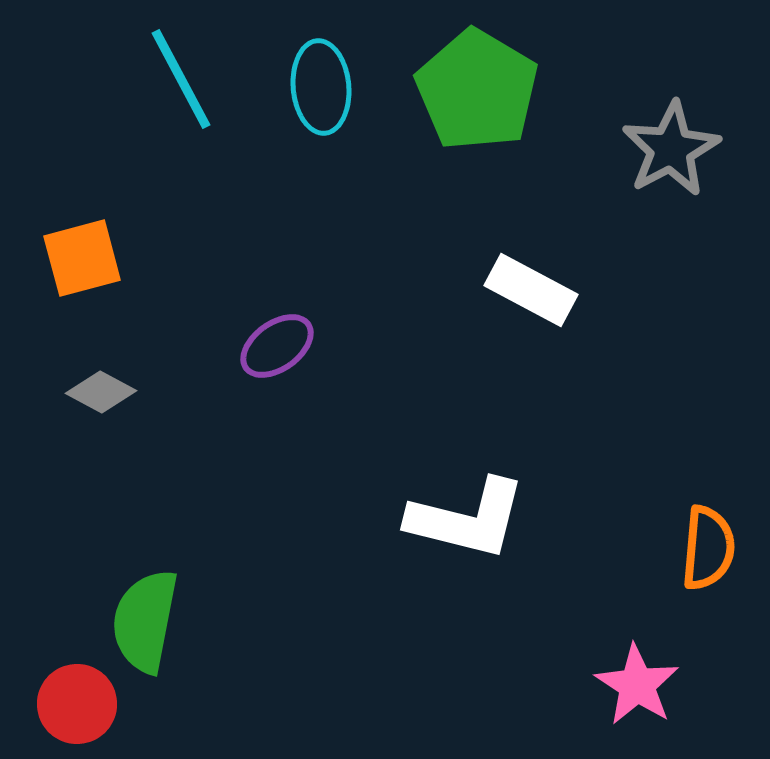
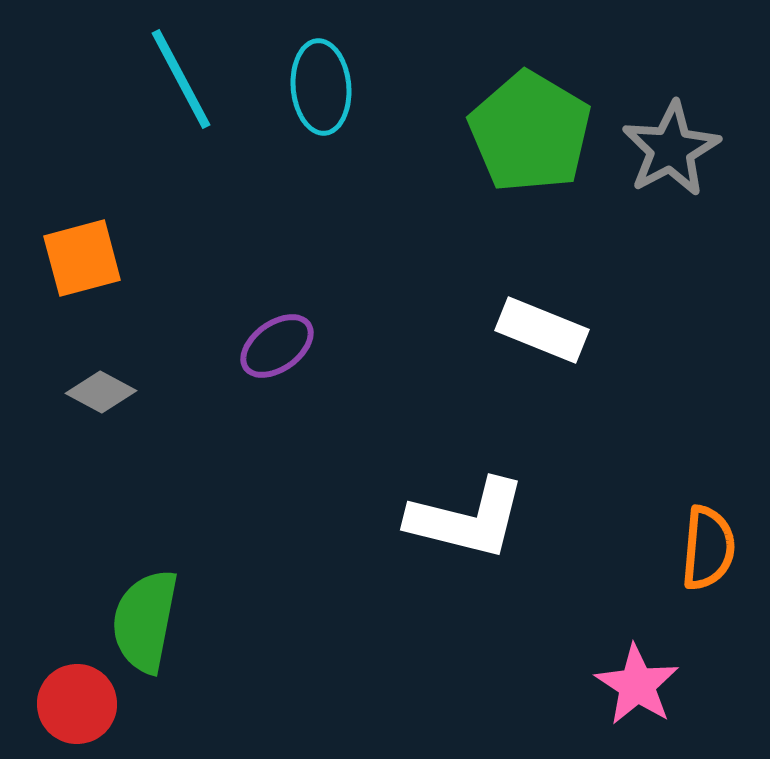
green pentagon: moved 53 px right, 42 px down
white rectangle: moved 11 px right, 40 px down; rotated 6 degrees counterclockwise
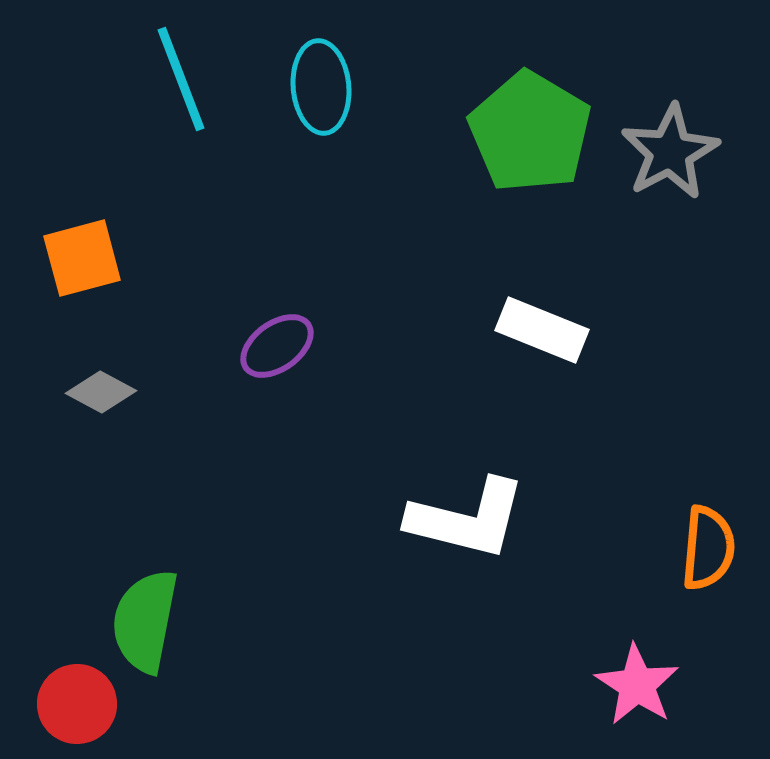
cyan line: rotated 7 degrees clockwise
gray star: moved 1 px left, 3 px down
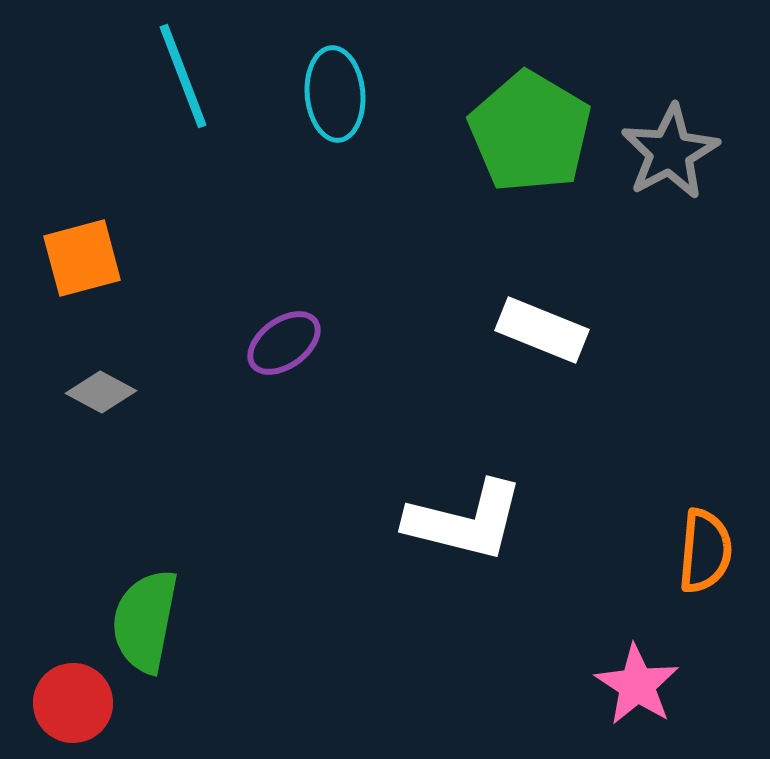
cyan line: moved 2 px right, 3 px up
cyan ellipse: moved 14 px right, 7 px down
purple ellipse: moved 7 px right, 3 px up
white L-shape: moved 2 px left, 2 px down
orange semicircle: moved 3 px left, 3 px down
red circle: moved 4 px left, 1 px up
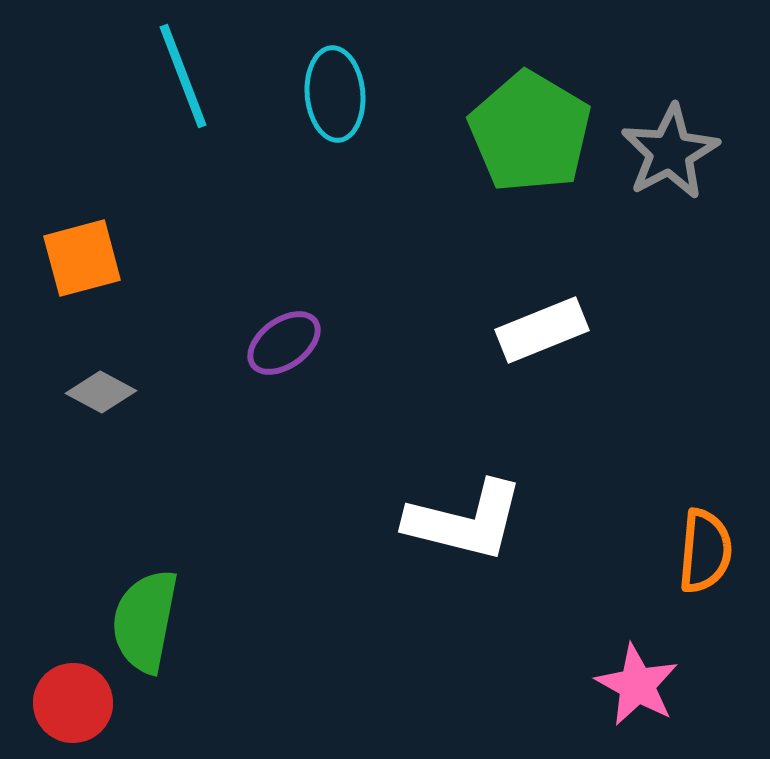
white rectangle: rotated 44 degrees counterclockwise
pink star: rotated 4 degrees counterclockwise
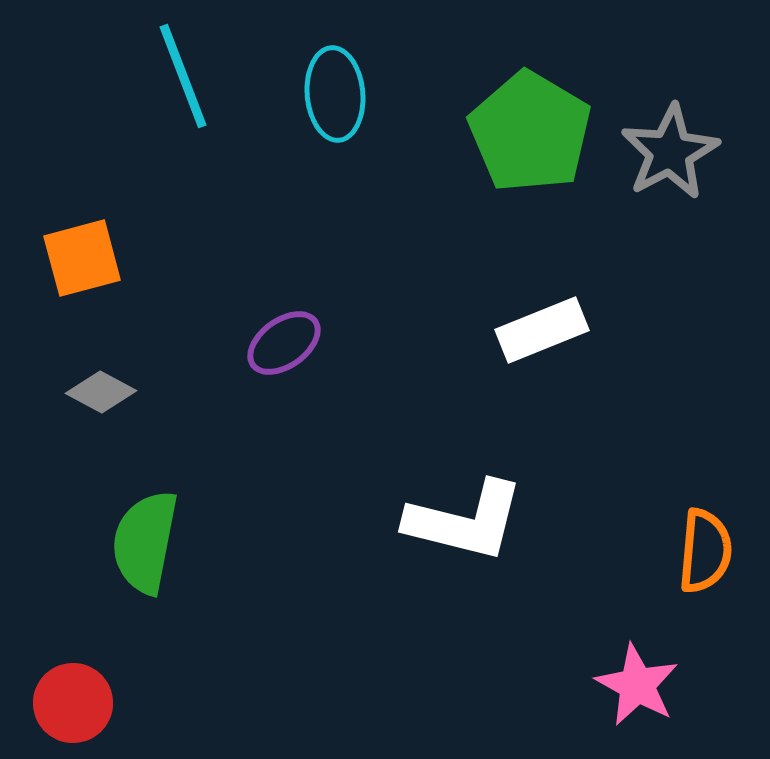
green semicircle: moved 79 px up
